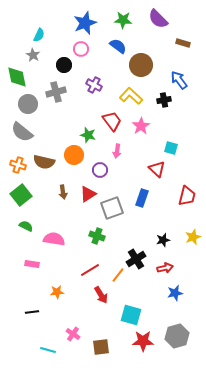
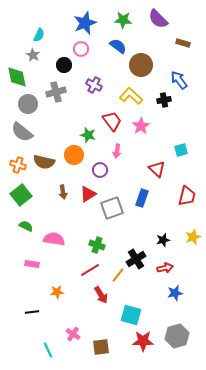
cyan square at (171, 148): moved 10 px right, 2 px down; rotated 32 degrees counterclockwise
green cross at (97, 236): moved 9 px down
cyan line at (48, 350): rotated 49 degrees clockwise
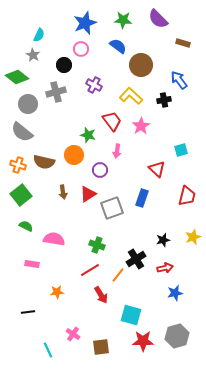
green diamond at (17, 77): rotated 40 degrees counterclockwise
black line at (32, 312): moved 4 px left
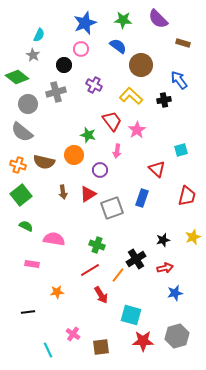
pink star at (141, 126): moved 4 px left, 4 px down
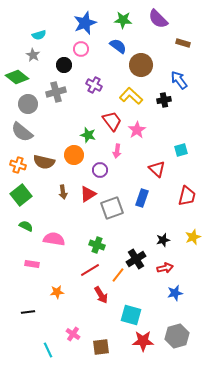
cyan semicircle at (39, 35): rotated 48 degrees clockwise
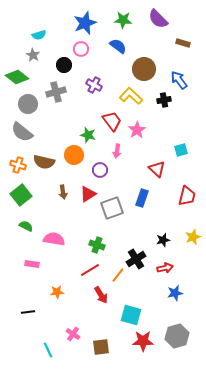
brown circle at (141, 65): moved 3 px right, 4 px down
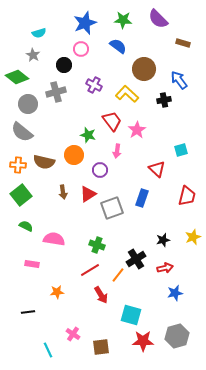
cyan semicircle at (39, 35): moved 2 px up
yellow L-shape at (131, 96): moved 4 px left, 2 px up
orange cross at (18, 165): rotated 14 degrees counterclockwise
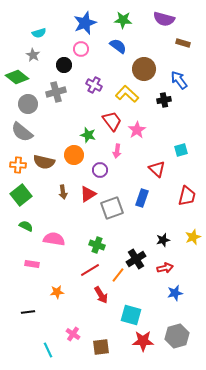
purple semicircle at (158, 19): moved 6 px right; rotated 30 degrees counterclockwise
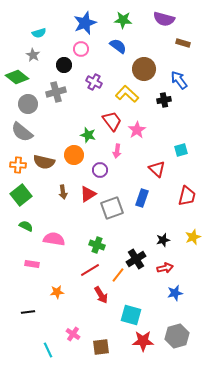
purple cross at (94, 85): moved 3 px up
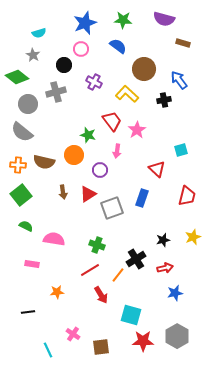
gray hexagon at (177, 336): rotated 15 degrees counterclockwise
